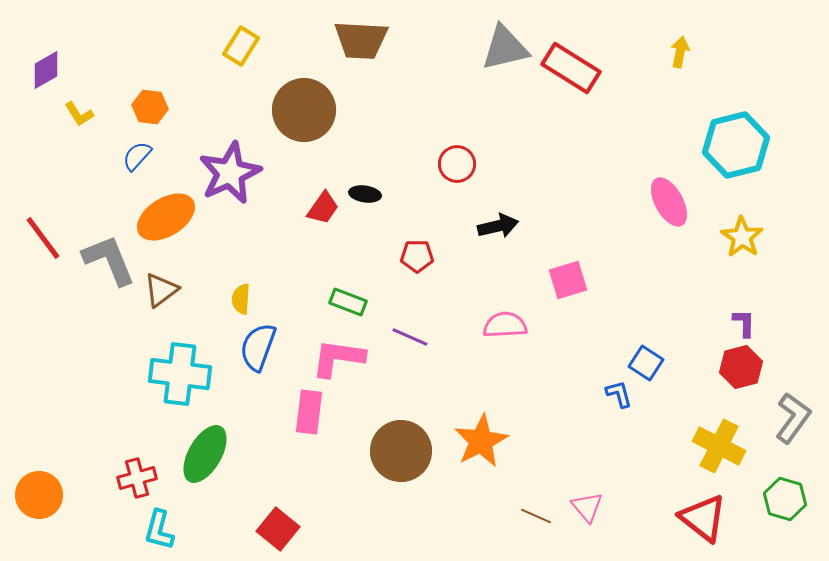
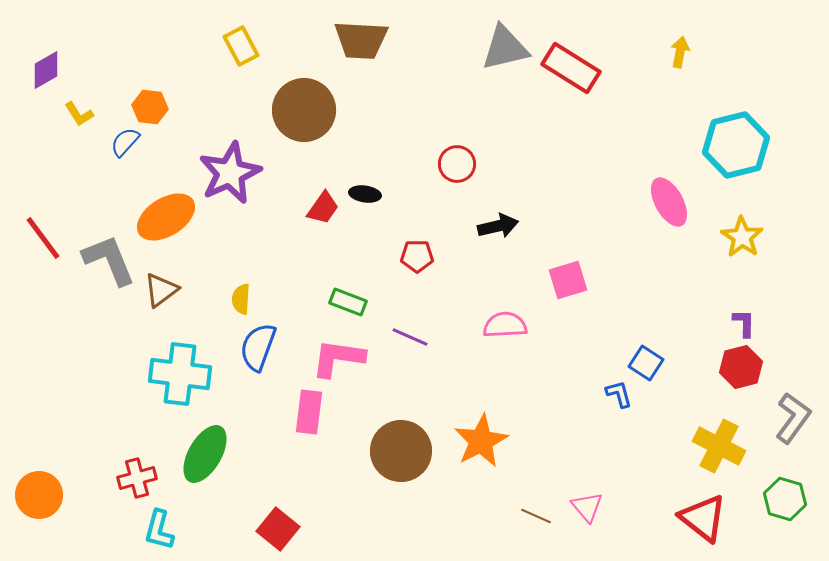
yellow rectangle at (241, 46): rotated 60 degrees counterclockwise
blue semicircle at (137, 156): moved 12 px left, 14 px up
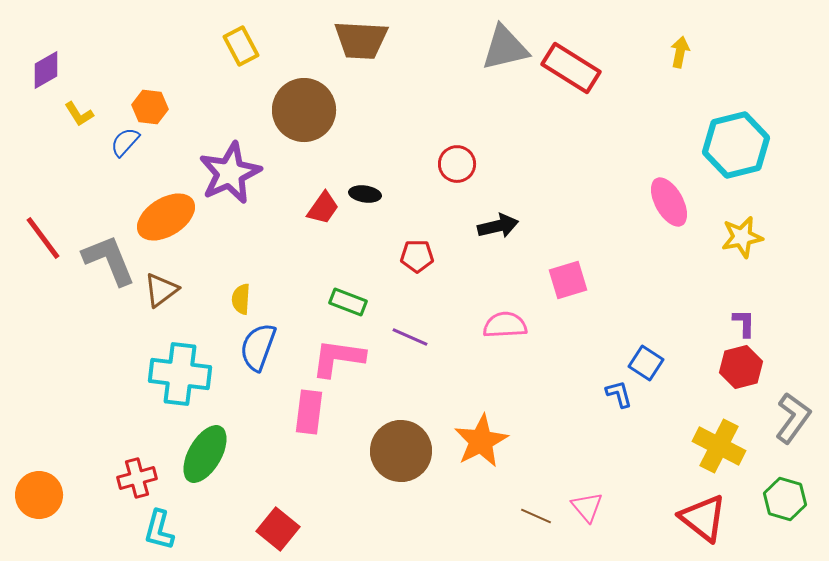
yellow star at (742, 237): rotated 27 degrees clockwise
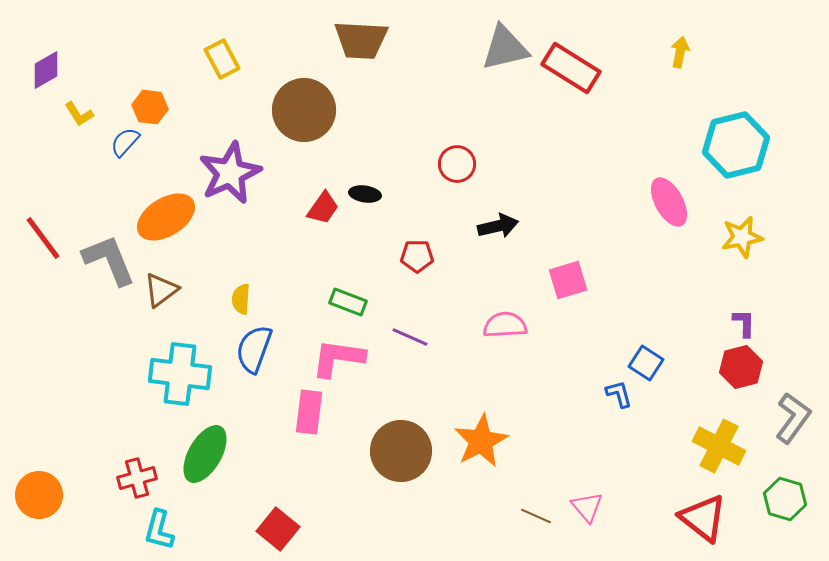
yellow rectangle at (241, 46): moved 19 px left, 13 px down
blue semicircle at (258, 347): moved 4 px left, 2 px down
